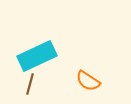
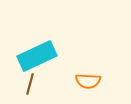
orange semicircle: rotated 30 degrees counterclockwise
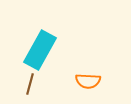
cyan rectangle: moved 3 px right, 6 px up; rotated 36 degrees counterclockwise
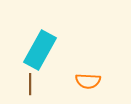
brown line: rotated 15 degrees counterclockwise
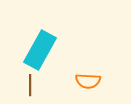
brown line: moved 1 px down
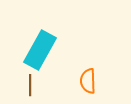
orange semicircle: rotated 85 degrees clockwise
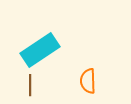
cyan rectangle: rotated 27 degrees clockwise
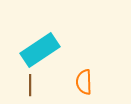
orange semicircle: moved 4 px left, 1 px down
